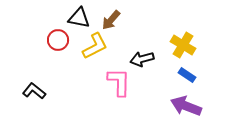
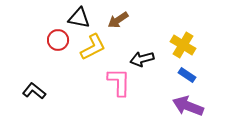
brown arrow: moved 7 px right; rotated 15 degrees clockwise
yellow L-shape: moved 2 px left, 1 px down
purple arrow: moved 2 px right
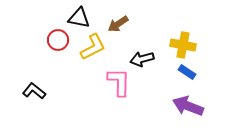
brown arrow: moved 4 px down
yellow cross: rotated 20 degrees counterclockwise
blue rectangle: moved 3 px up
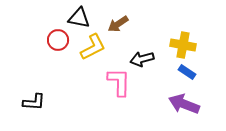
black L-shape: moved 11 px down; rotated 145 degrees clockwise
purple arrow: moved 4 px left, 2 px up
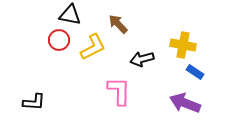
black triangle: moved 9 px left, 3 px up
brown arrow: rotated 80 degrees clockwise
red circle: moved 1 px right
blue rectangle: moved 8 px right
pink L-shape: moved 9 px down
purple arrow: moved 1 px right, 1 px up
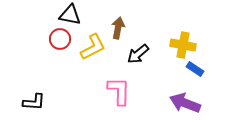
brown arrow: moved 4 px down; rotated 55 degrees clockwise
red circle: moved 1 px right, 1 px up
black arrow: moved 4 px left, 5 px up; rotated 25 degrees counterclockwise
blue rectangle: moved 3 px up
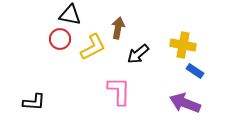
blue rectangle: moved 2 px down
